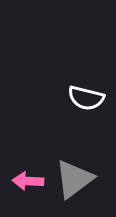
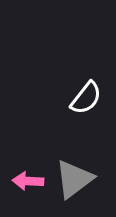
white semicircle: rotated 66 degrees counterclockwise
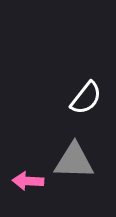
gray triangle: moved 18 px up; rotated 39 degrees clockwise
